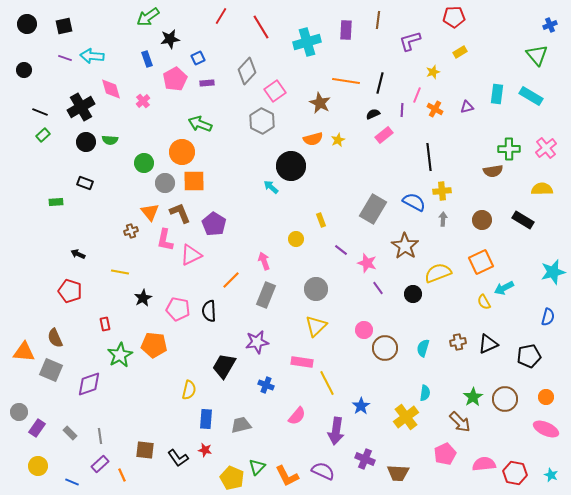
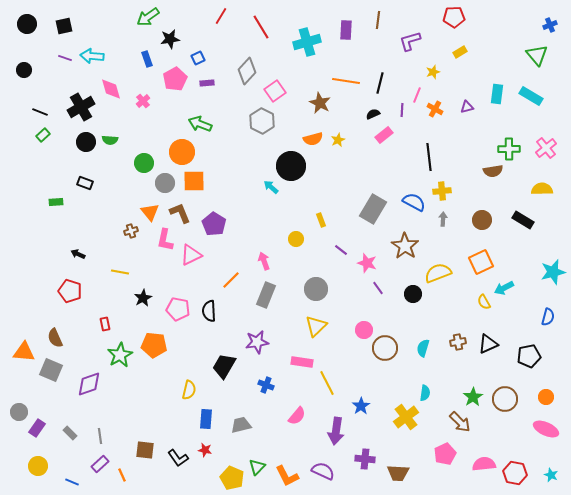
purple cross at (365, 459): rotated 18 degrees counterclockwise
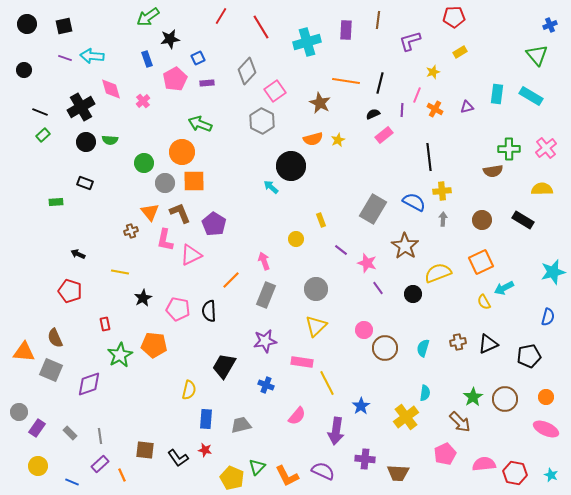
purple star at (257, 342): moved 8 px right, 1 px up
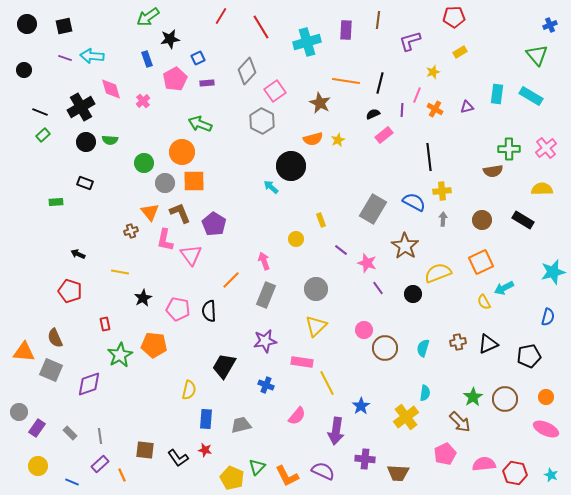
pink triangle at (191, 255): rotated 40 degrees counterclockwise
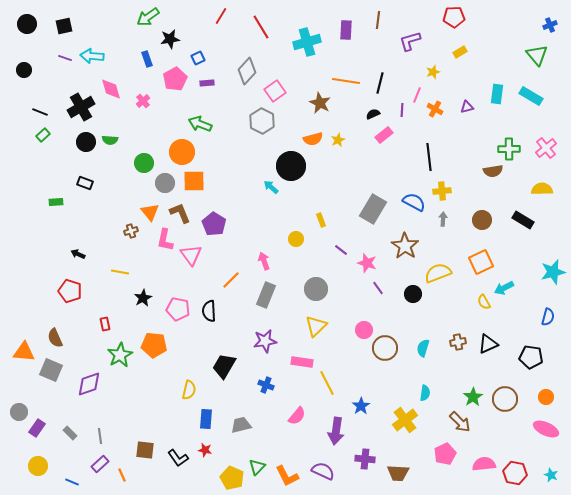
black pentagon at (529, 356): moved 2 px right, 1 px down; rotated 20 degrees clockwise
yellow cross at (406, 417): moved 1 px left, 3 px down
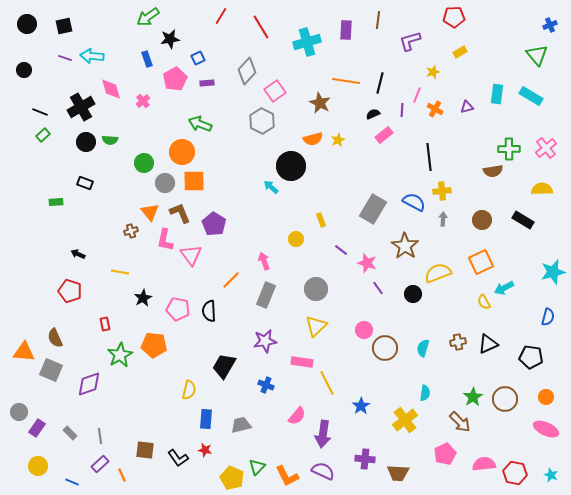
purple arrow at (336, 431): moved 13 px left, 3 px down
